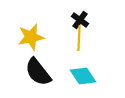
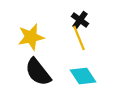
yellow line: rotated 25 degrees counterclockwise
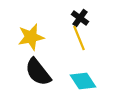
black cross: moved 2 px up
cyan diamond: moved 5 px down
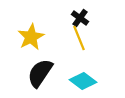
yellow star: rotated 16 degrees counterclockwise
black semicircle: moved 2 px right, 1 px down; rotated 72 degrees clockwise
cyan diamond: rotated 20 degrees counterclockwise
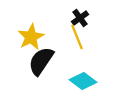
black cross: rotated 18 degrees clockwise
yellow line: moved 2 px left, 1 px up
black semicircle: moved 1 px right, 12 px up
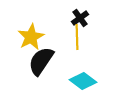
yellow line: rotated 20 degrees clockwise
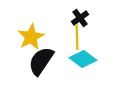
cyan diamond: moved 22 px up
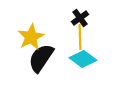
yellow line: moved 3 px right
black semicircle: moved 3 px up
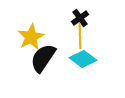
yellow line: moved 1 px up
black semicircle: moved 2 px right
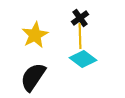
yellow star: moved 4 px right, 2 px up
black semicircle: moved 10 px left, 19 px down
